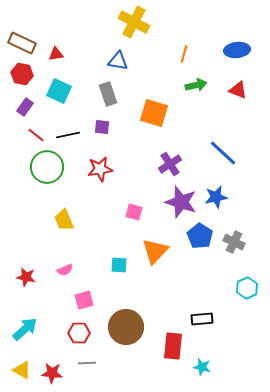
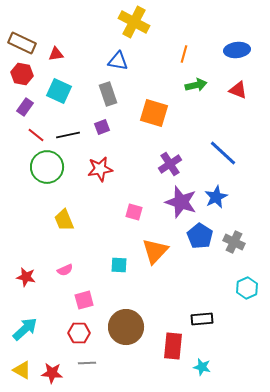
purple square at (102, 127): rotated 28 degrees counterclockwise
blue star at (216, 197): rotated 15 degrees counterclockwise
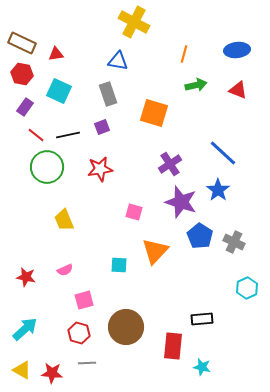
blue star at (216, 197): moved 2 px right, 7 px up; rotated 10 degrees counterclockwise
red hexagon at (79, 333): rotated 15 degrees clockwise
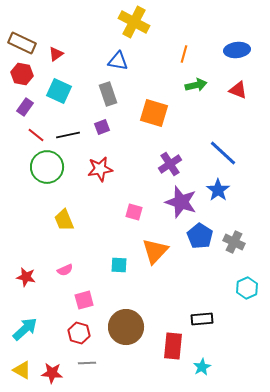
red triangle at (56, 54): rotated 28 degrees counterclockwise
cyan star at (202, 367): rotated 30 degrees clockwise
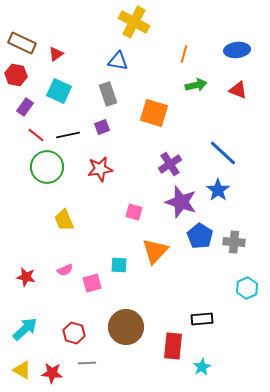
red hexagon at (22, 74): moved 6 px left, 1 px down
gray cross at (234, 242): rotated 20 degrees counterclockwise
pink square at (84, 300): moved 8 px right, 17 px up
red hexagon at (79, 333): moved 5 px left
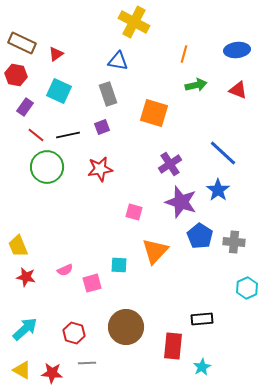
yellow trapezoid at (64, 220): moved 46 px left, 26 px down
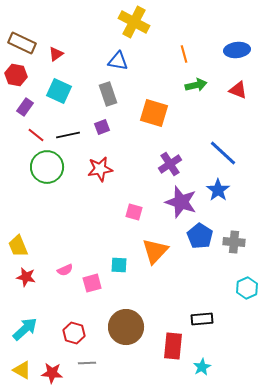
orange line at (184, 54): rotated 30 degrees counterclockwise
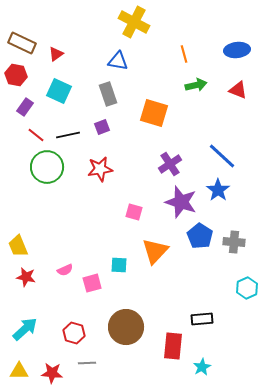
blue line at (223, 153): moved 1 px left, 3 px down
yellow triangle at (22, 370): moved 3 px left, 1 px down; rotated 30 degrees counterclockwise
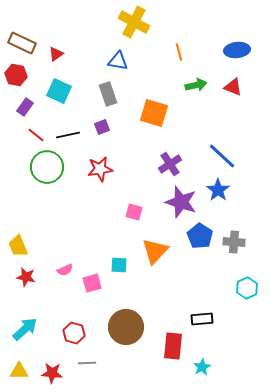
orange line at (184, 54): moved 5 px left, 2 px up
red triangle at (238, 90): moved 5 px left, 3 px up
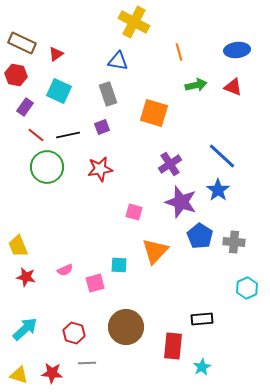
pink square at (92, 283): moved 3 px right
yellow triangle at (19, 371): moved 4 px down; rotated 18 degrees clockwise
